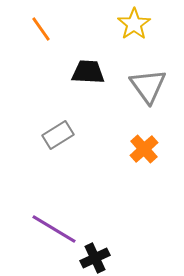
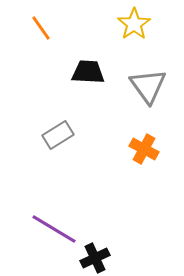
orange line: moved 1 px up
orange cross: rotated 20 degrees counterclockwise
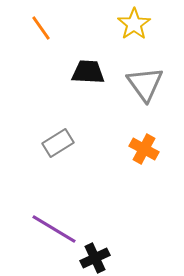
gray triangle: moved 3 px left, 2 px up
gray rectangle: moved 8 px down
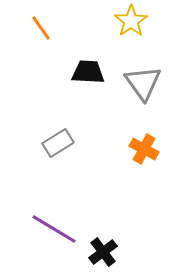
yellow star: moved 3 px left, 3 px up
gray triangle: moved 2 px left, 1 px up
black cross: moved 8 px right, 6 px up; rotated 12 degrees counterclockwise
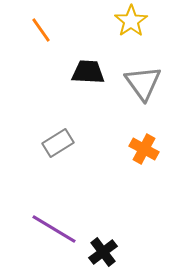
orange line: moved 2 px down
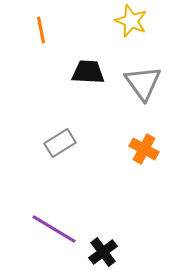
yellow star: rotated 16 degrees counterclockwise
orange line: rotated 24 degrees clockwise
gray rectangle: moved 2 px right
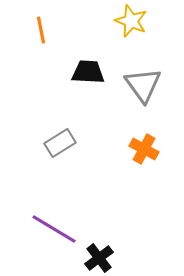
gray triangle: moved 2 px down
black cross: moved 4 px left, 6 px down
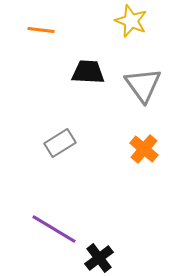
orange line: rotated 72 degrees counterclockwise
orange cross: rotated 12 degrees clockwise
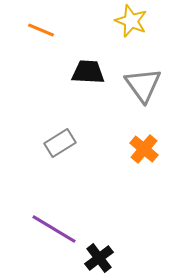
orange line: rotated 16 degrees clockwise
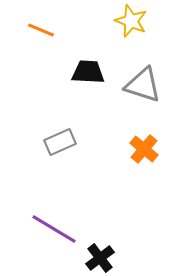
gray triangle: rotated 36 degrees counterclockwise
gray rectangle: moved 1 px up; rotated 8 degrees clockwise
black cross: moved 1 px right
